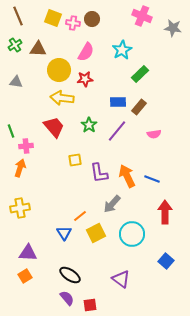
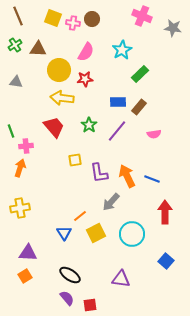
gray arrow at (112, 204): moved 1 px left, 2 px up
purple triangle at (121, 279): rotated 30 degrees counterclockwise
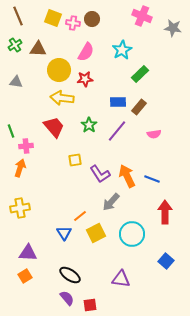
purple L-shape at (99, 173): moved 1 px right, 1 px down; rotated 25 degrees counterclockwise
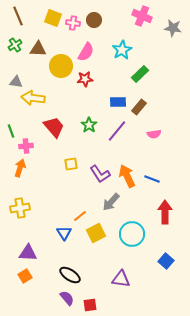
brown circle at (92, 19): moved 2 px right, 1 px down
yellow circle at (59, 70): moved 2 px right, 4 px up
yellow arrow at (62, 98): moved 29 px left
yellow square at (75, 160): moved 4 px left, 4 px down
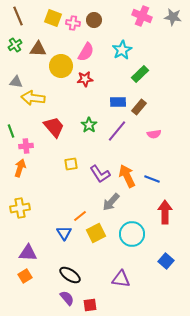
gray star at (173, 28): moved 11 px up
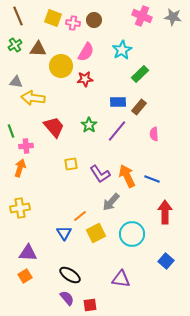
pink semicircle at (154, 134): rotated 96 degrees clockwise
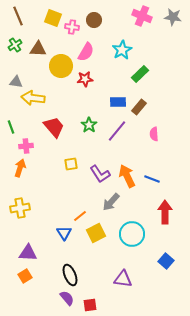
pink cross at (73, 23): moved 1 px left, 4 px down
green line at (11, 131): moved 4 px up
black ellipse at (70, 275): rotated 35 degrees clockwise
purple triangle at (121, 279): moved 2 px right
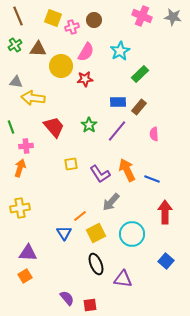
pink cross at (72, 27): rotated 24 degrees counterclockwise
cyan star at (122, 50): moved 2 px left, 1 px down
orange arrow at (127, 176): moved 6 px up
black ellipse at (70, 275): moved 26 px right, 11 px up
